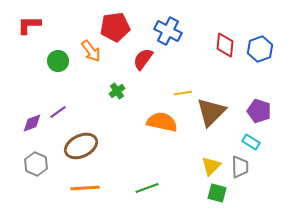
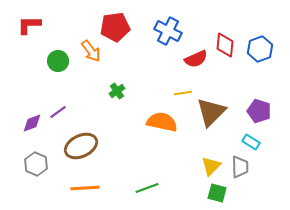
red semicircle: moved 53 px right; rotated 150 degrees counterclockwise
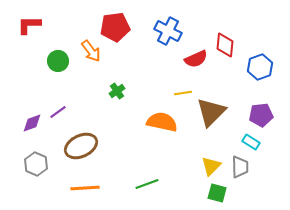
blue hexagon: moved 18 px down
purple pentagon: moved 2 px right, 4 px down; rotated 25 degrees counterclockwise
green line: moved 4 px up
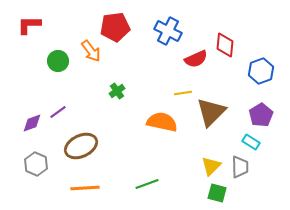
blue hexagon: moved 1 px right, 4 px down
purple pentagon: rotated 25 degrees counterclockwise
